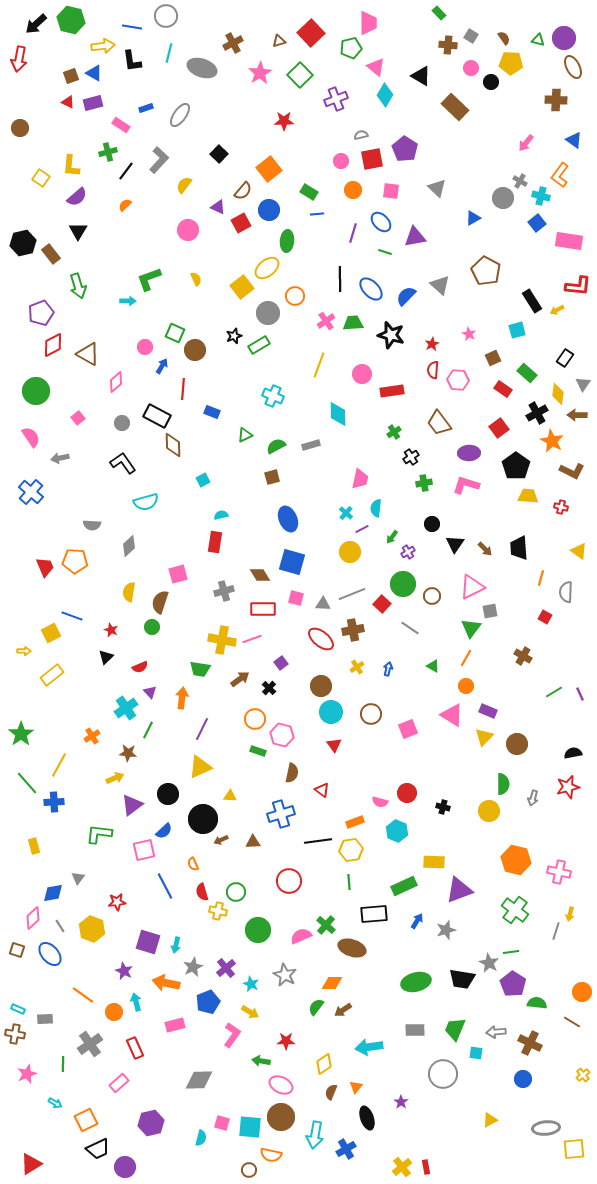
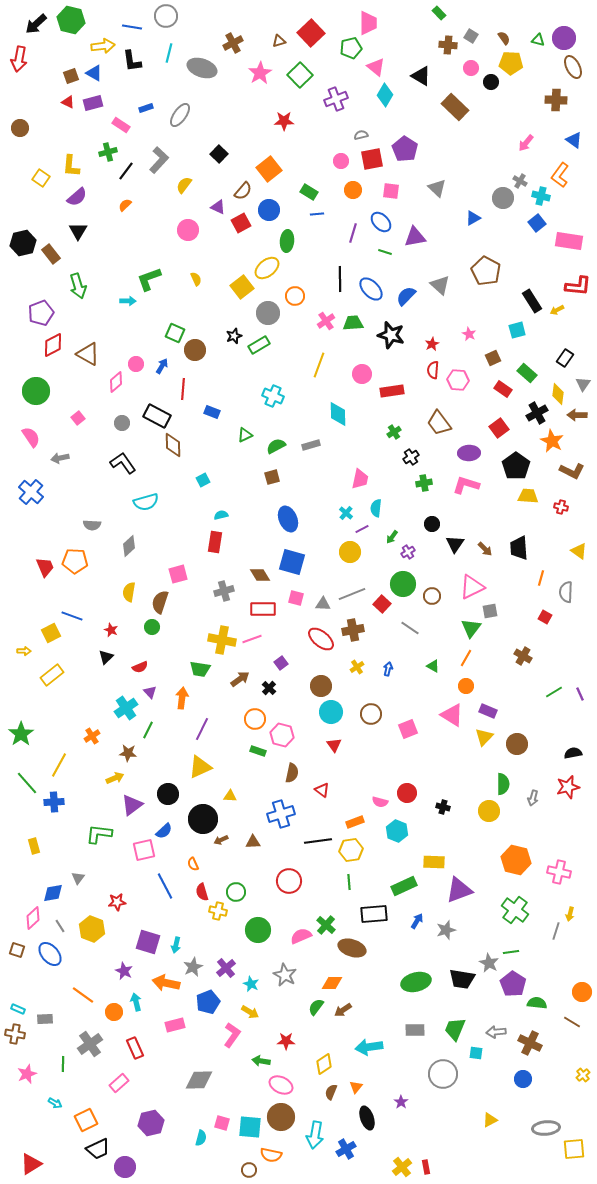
pink circle at (145, 347): moved 9 px left, 17 px down
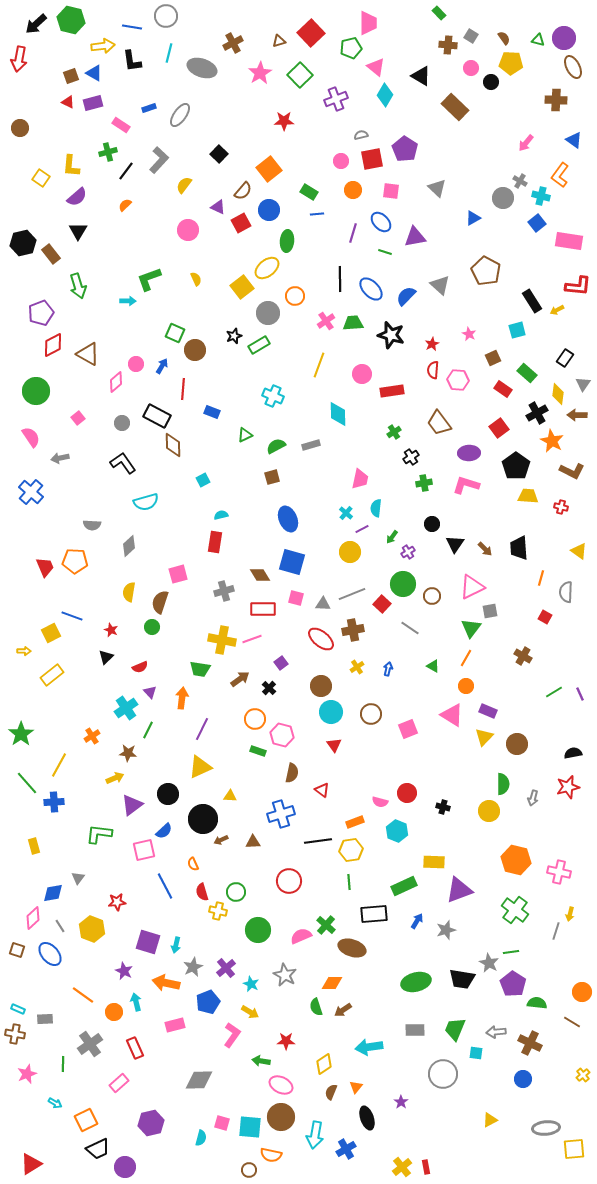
blue rectangle at (146, 108): moved 3 px right
green semicircle at (316, 1007): rotated 54 degrees counterclockwise
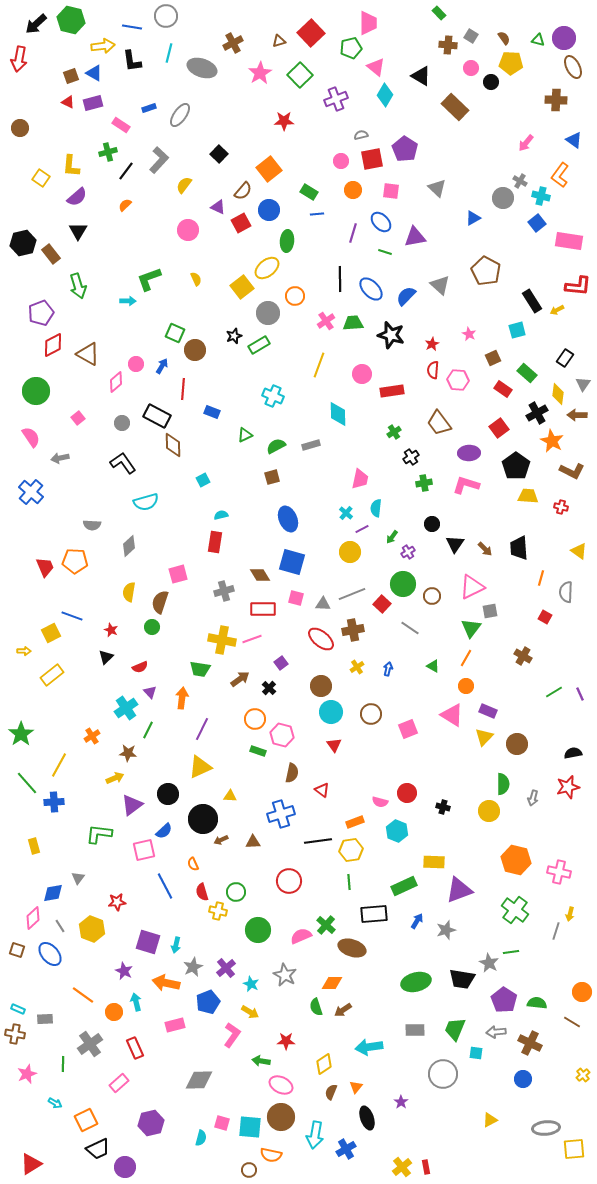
purple pentagon at (513, 984): moved 9 px left, 16 px down
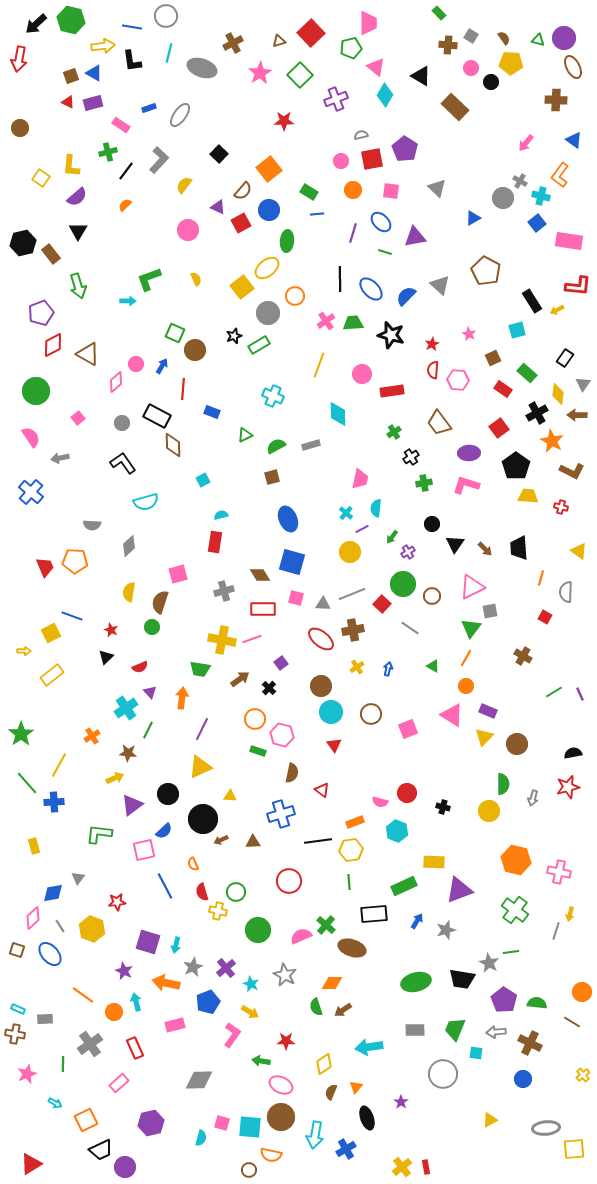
black trapezoid at (98, 1149): moved 3 px right, 1 px down
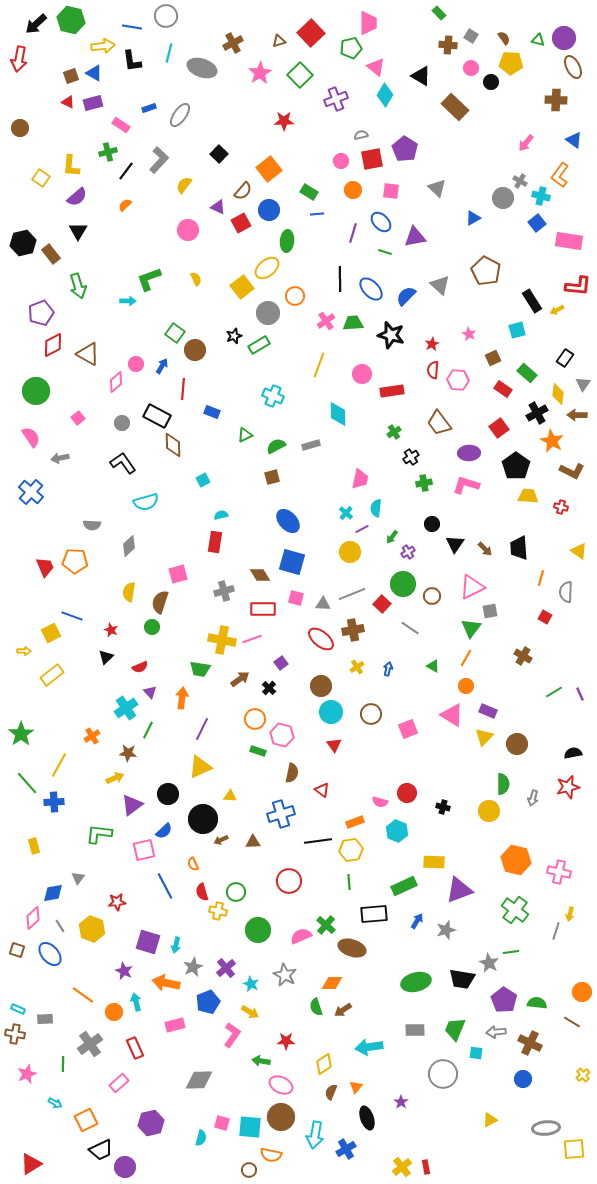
green square at (175, 333): rotated 12 degrees clockwise
blue ellipse at (288, 519): moved 2 px down; rotated 20 degrees counterclockwise
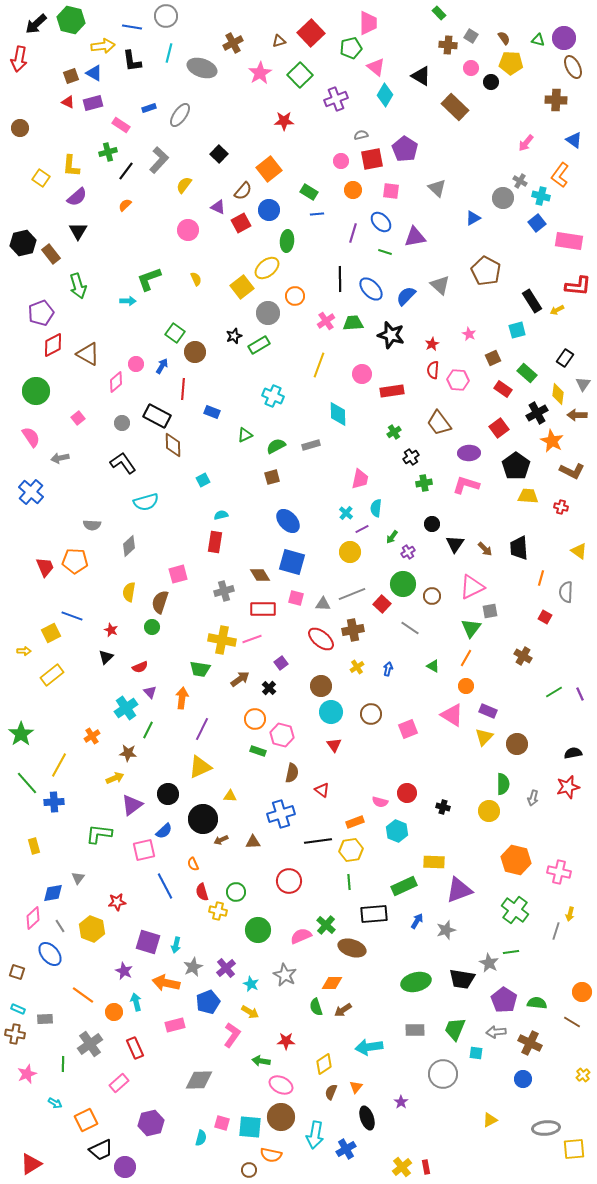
brown circle at (195, 350): moved 2 px down
brown square at (17, 950): moved 22 px down
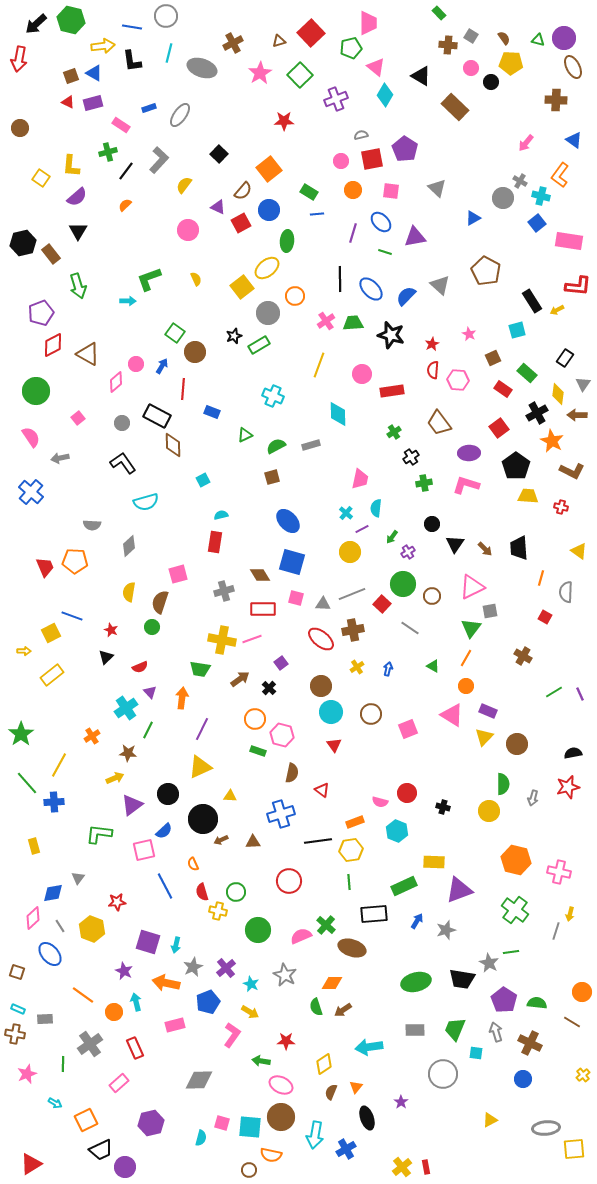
gray arrow at (496, 1032): rotated 78 degrees clockwise
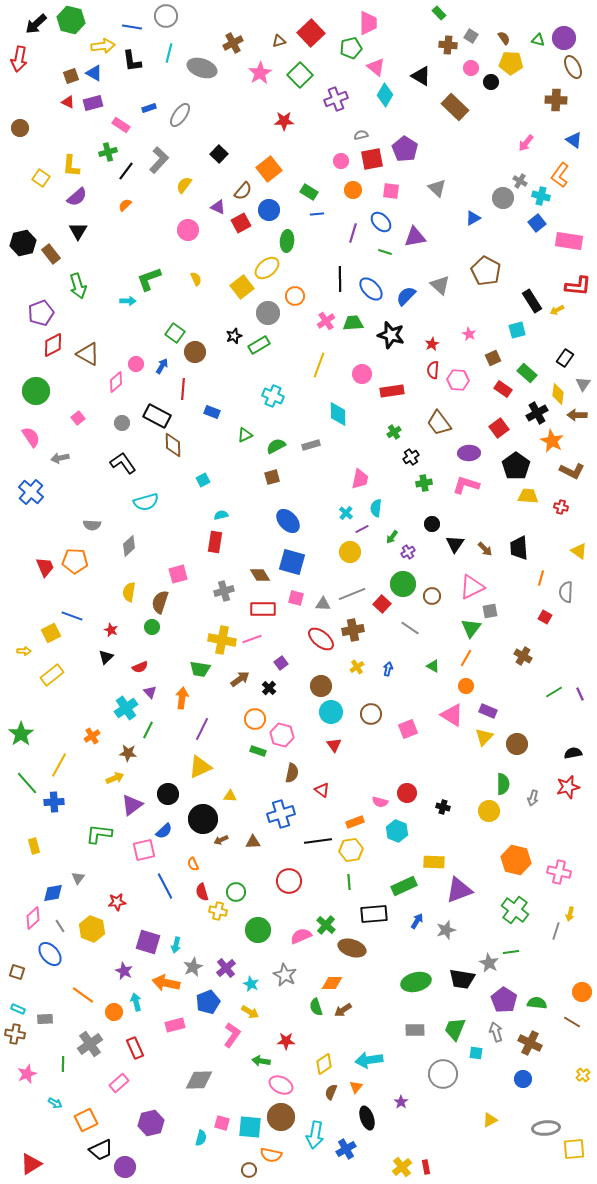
cyan arrow at (369, 1047): moved 13 px down
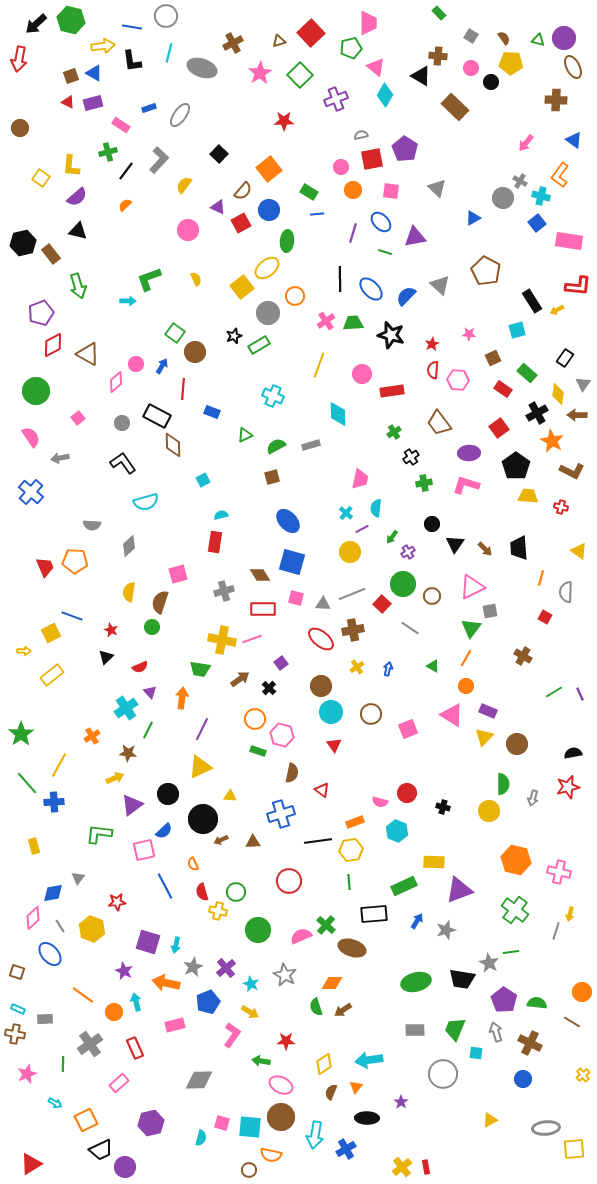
brown cross at (448, 45): moved 10 px left, 11 px down
pink circle at (341, 161): moved 6 px down
black triangle at (78, 231): rotated 48 degrees counterclockwise
pink star at (469, 334): rotated 24 degrees counterclockwise
black ellipse at (367, 1118): rotated 70 degrees counterclockwise
